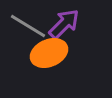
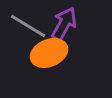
purple arrow: rotated 16 degrees counterclockwise
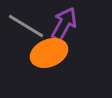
gray line: moved 2 px left
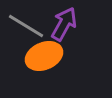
orange ellipse: moved 5 px left, 3 px down
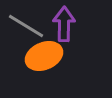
purple arrow: rotated 28 degrees counterclockwise
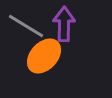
orange ellipse: rotated 24 degrees counterclockwise
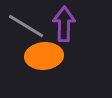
orange ellipse: rotated 42 degrees clockwise
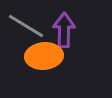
purple arrow: moved 6 px down
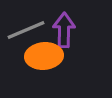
gray line: moved 4 px down; rotated 54 degrees counterclockwise
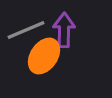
orange ellipse: rotated 51 degrees counterclockwise
